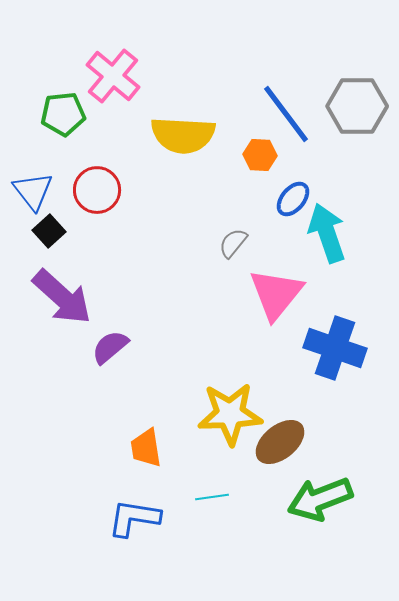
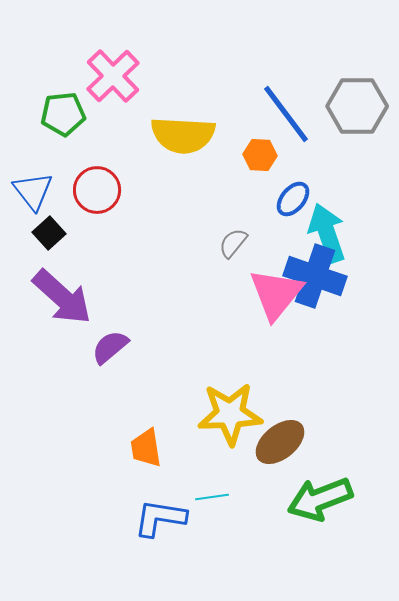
pink cross: rotated 6 degrees clockwise
black square: moved 2 px down
blue cross: moved 20 px left, 72 px up
blue L-shape: moved 26 px right
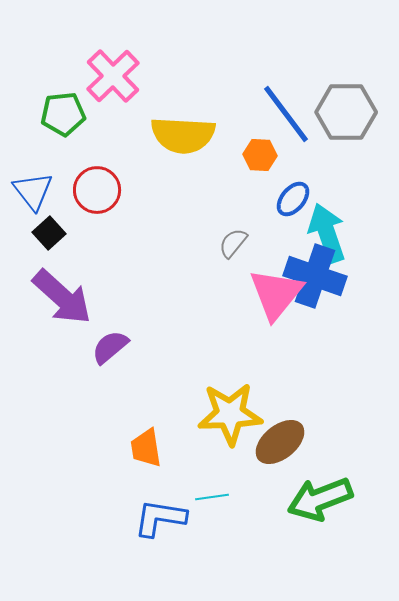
gray hexagon: moved 11 px left, 6 px down
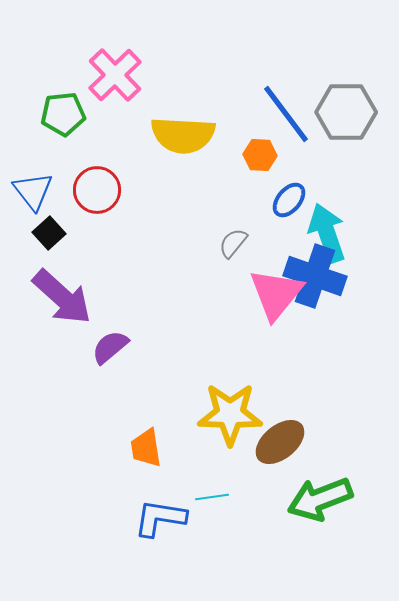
pink cross: moved 2 px right, 1 px up
blue ellipse: moved 4 px left, 1 px down
yellow star: rotated 4 degrees clockwise
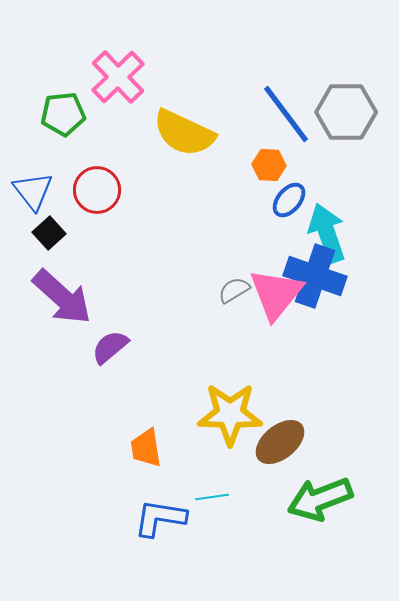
pink cross: moved 3 px right, 2 px down
yellow semicircle: moved 1 px right, 2 px up; rotated 22 degrees clockwise
orange hexagon: moved 9 px right, 10 px down
gray semicircle: moved 1 px right, 47 px down; rotated 20 degrees clockwise
